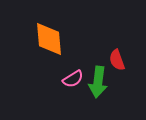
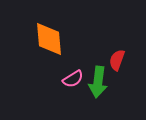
red semicircle: rotated 40 degrees clockwise
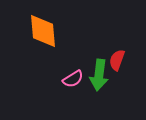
orange diamond: moved 6 px left, 8 px up
green arrow: moved 1 px right, 7 px up
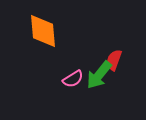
red semicircle: moved 3 px left
green arrow: rotated 32 degrees clockwise
